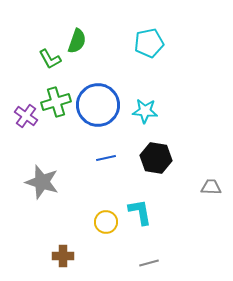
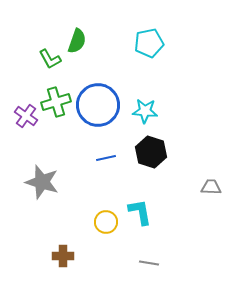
black hexagon: moved 5 px left, 6 px up; rotated 8 degrees clockwise
gray line: rotated 24 degrees clockwise
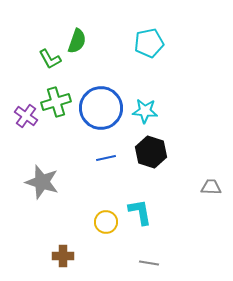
blue circle: moved 3 px right, 3 px down
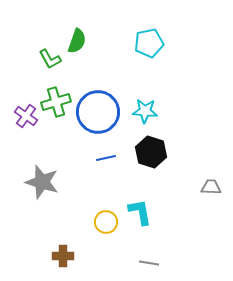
blue circle: moved 3 px left, 4 px down
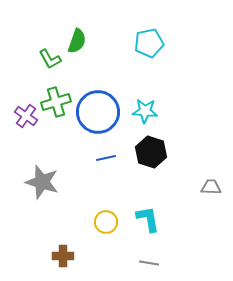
cyan L-shape: moved 8 px right, 7 px down
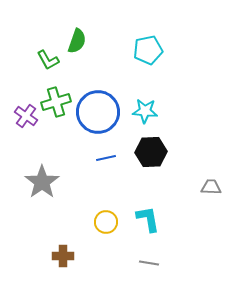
cyan pentagon: moved 1 px left, 7 px down
green L-shape: moved 2 px left, 1 px down
black hexagon: rotated 20 degrees counterclockwise
gray star: rotated 20 degrees clockwise
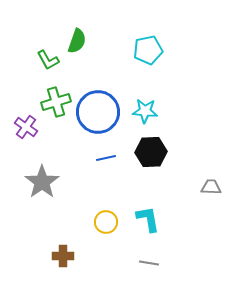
purple cross: moved 11 px down
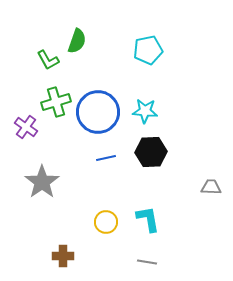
gray line: moved 2 px left, 1 px up
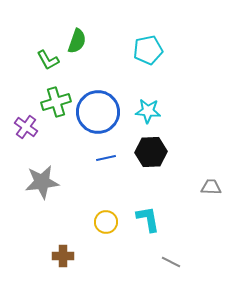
cyan star: moved 3 px right
gray star: rotated 28 degrees clockwise
gray line: moved 24 px right; rotated 18 degrees clockwise
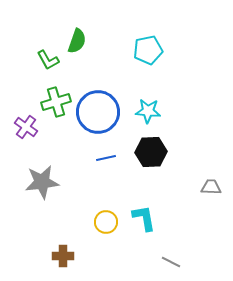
cyan L-shape: moved 4 px left, 1 px up
